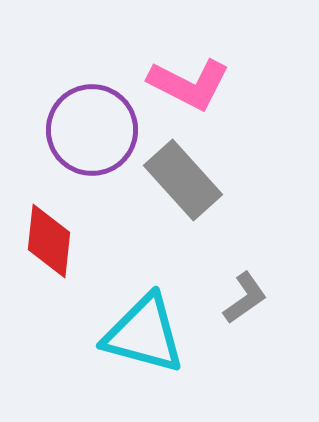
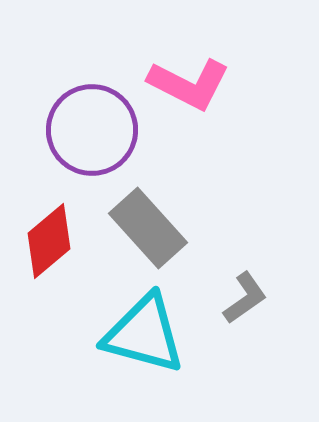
gray rectangle: moved 35 px left, 48 px down
red diamond: rotated 44 degrees clockwise
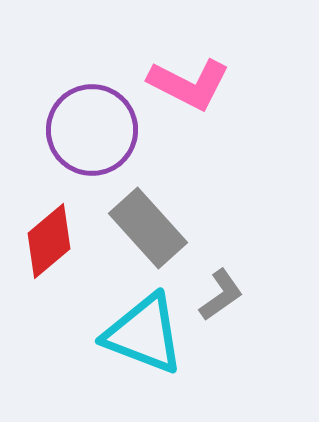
gray L-shape: moved 24 px left, 3 px up
cyan triangle: rotated 6 degrees clockwise
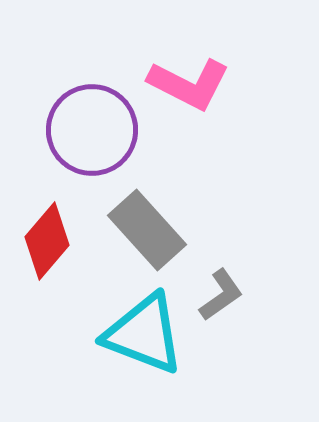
gray rectangle: moved 1 px left, 2 px down
red diamond: moved 2 px left; rotated 10 degrees counterclockwise
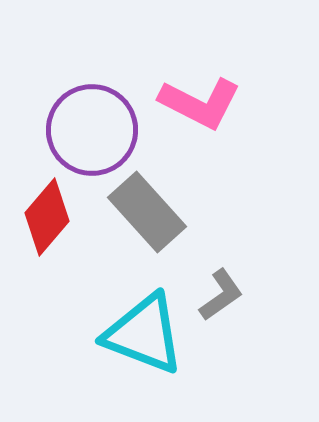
pink L-shape: moved 11 px right, 19 px down
gray rectangle: moved 18 px up
red diamond: moved 24 px up
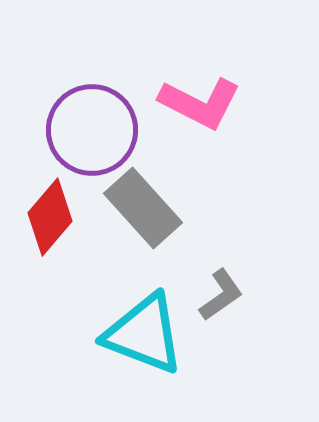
gray rectangle: moved 4 px left, 4 px up
red diamond: moved 3 px right
